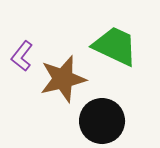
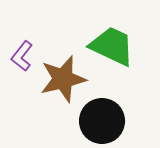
green trapezoid: moved 3 px left
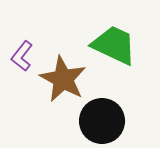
green trapezoid: moved 2 px right, 1 px up
brown star: rotated 30 degrees counterclockwise
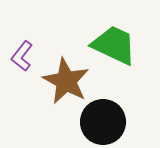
brown star: moved 3 px right, 2 px down
black circle: moved 1 px right, 1 px down
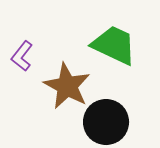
brown star: moved 1 px right, 5 px down
black circle: moved 3 px right
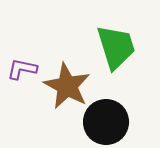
green trapezoid: moved 2 px right, 2 px down; rotated 48 degrees clockwise
purple L-shape: moved 13 px down; rotated 64 degrees clockwise
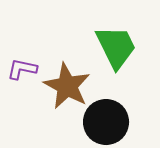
green trapezoid: rotated 9 degrees counterclockwise
